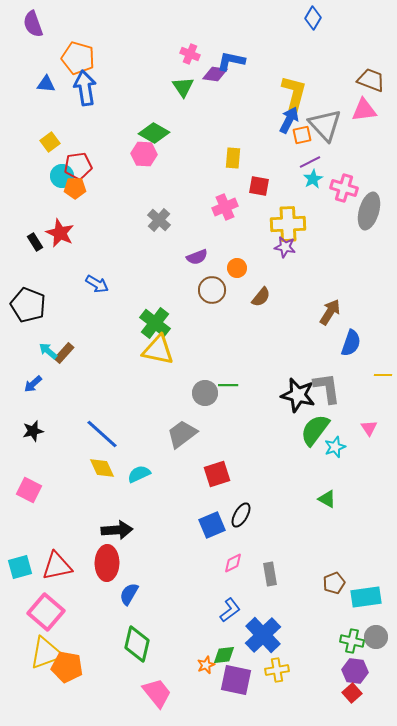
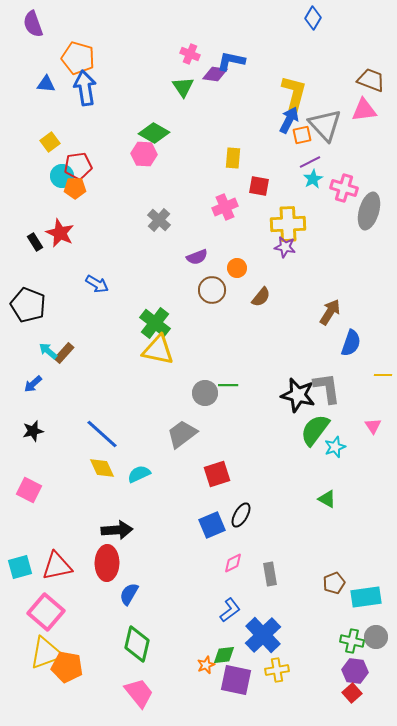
pink triangle at (369, 428): moved 4 px right, 2 px up
pink trapezoid at (157, 693): moved 18 px left
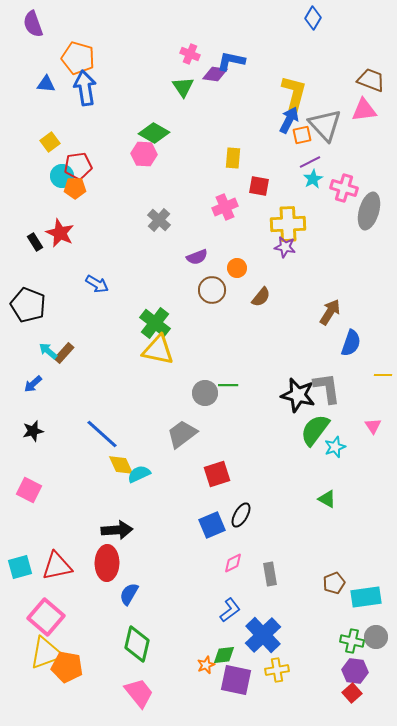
yellow diamond at (102, 468): moved 19 px right, 3 px up
pink square at (46, 612): moved 5 px down
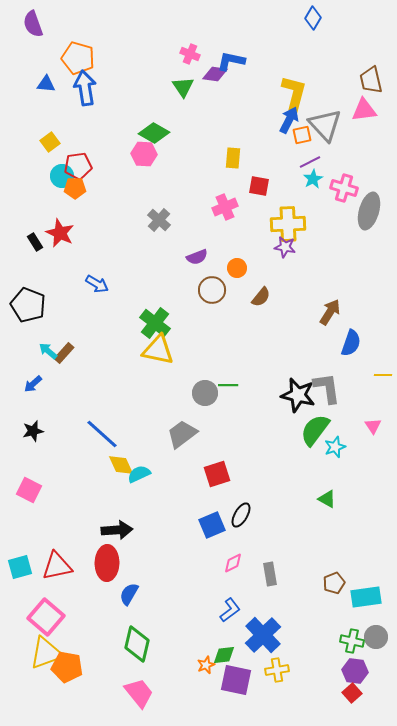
brown trapezoid at (371, 80): rotated 124 degrees counterclockwise
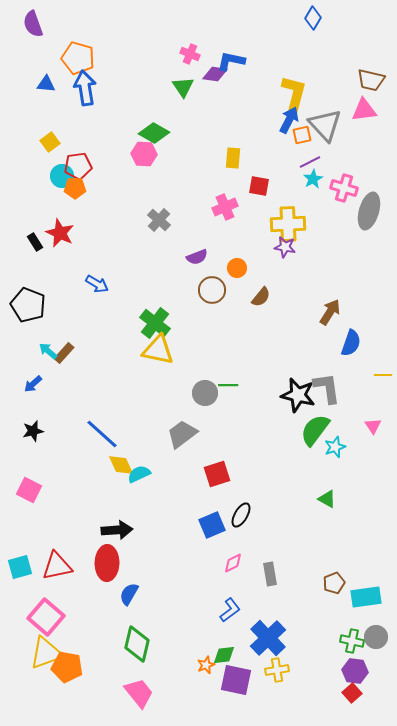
brown trapezoid at (371, 80): rotated 64 degrees counterclockwise
blue cross at (263, 635): moved 5 px right, 3 px down
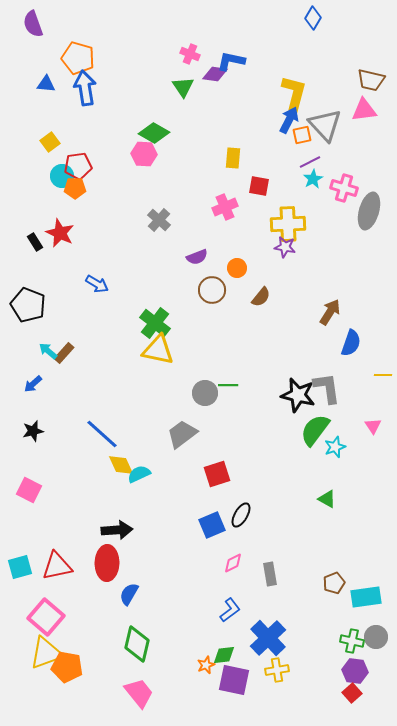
purple square at (236, 680): moved 2 px left
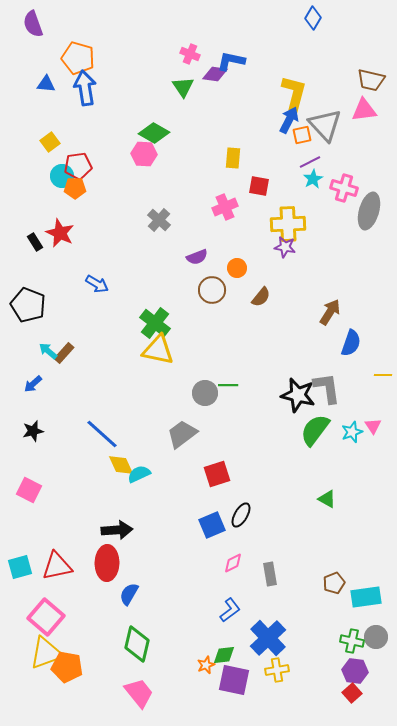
cyan star at (335, 447): moved 17 px right, 15 px up
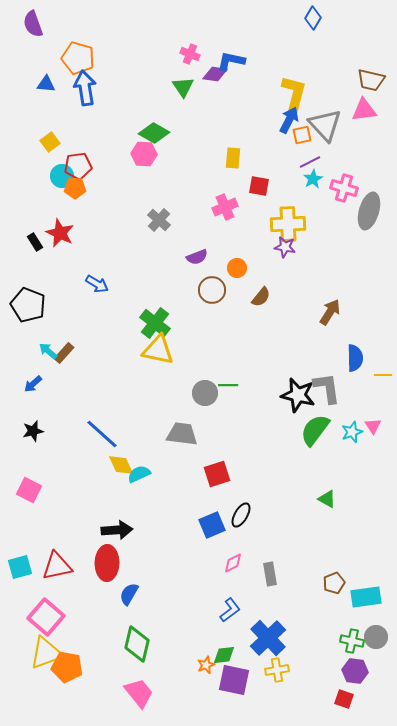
blue semicircle at (351, 343): moved 4 px right, 15 px down; rotated 20 degrees counterclockwise
gray trapezoid at (182, 434): rotated 44 degrees clockwise
red square at (352, 693): moved 8 px left, 6 px down; rotated 30 degrees counterclockwise
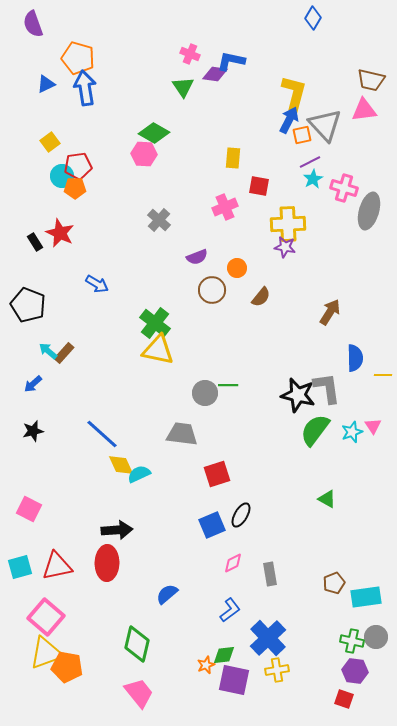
blue triangle at (46, 84): rotated 30 degrees counterclockwise
pink square at (29, 490): moved 19 px down
blue semicircle at (129, 594): moved 38 px right; rotated 20 degrees clockwise
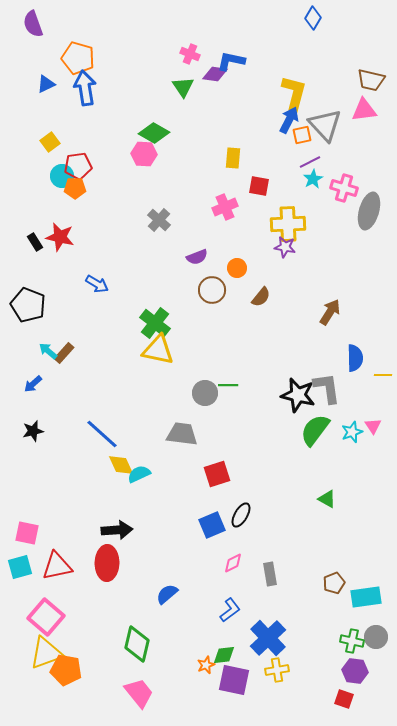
red star at (60, 233): moved 4 px down; rotated 12 degrees counterclockwise
pink square at (29, 509): moved 2 px left, 24 px down; rotated 15 degrees counterclockwise
orange pentagon at (67, 667): moved 1 px left, 3 px down
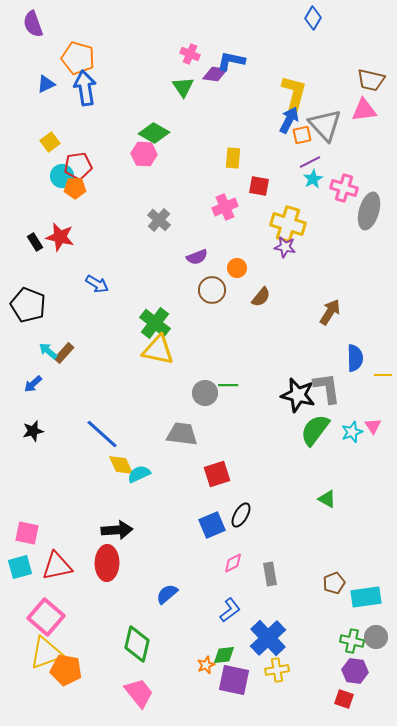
yellow cross at (288, 224): rotated 20 degrees clockwise
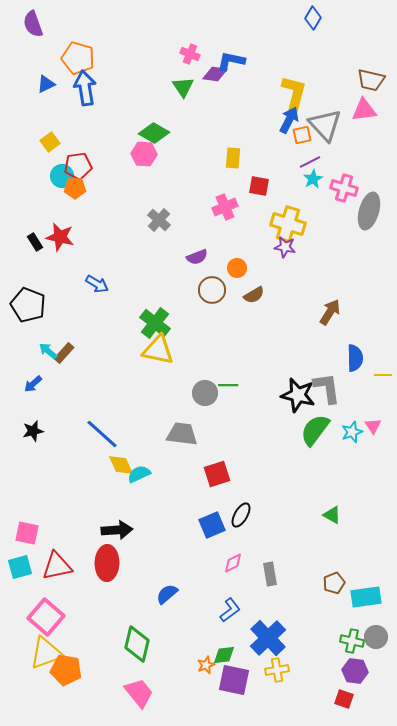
brown semicircle at (261, 297): moved 7 px left, 2 px up; rotated 20 degrees clockwise
green triangle at (327, 499): moved 5 px right, 16 px down
